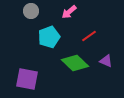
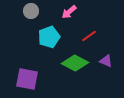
green diamond: rotated 16 degrees counterclockwise
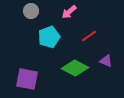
green diamond: moved 5 px down
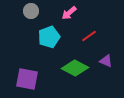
pink arrow: moved 1 px down
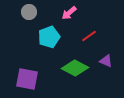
gray circle: moved 2 px left, 1 px down
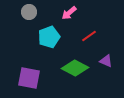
purple square: moved 2 px right, 1 px up
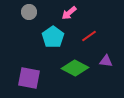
cyan pentagon: moved 4 px right; rotated 15 degrees counterclockwise
purple triangle: rotated 16 degrees counterclockwise
